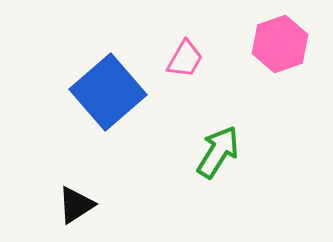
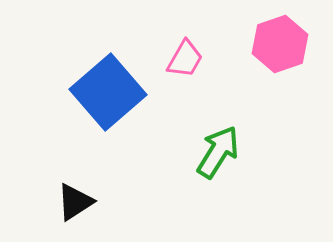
black triangle: moved 1 px left, 3 px up
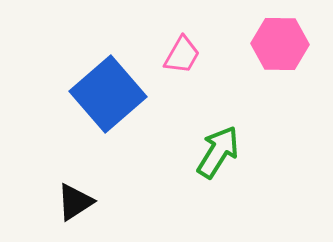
pink hexagon: rotated 20 degrees clockwise
pink trapezoid: moved 3 px left, 4 px up
blue square: moved 2 px down
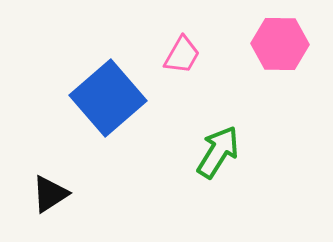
blue square: moved 4 px down
black triangle: moved 25 px left, 8 px up
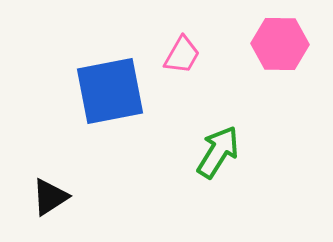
blue square: moved 2 px right, 7 px up; rotated 30 degrees clockwise
black triangle: moved 3 px down
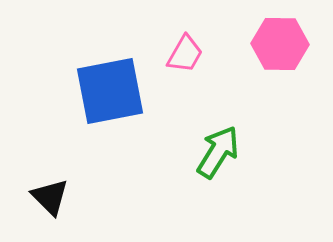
pink trapezoid: moved 3 px right, 1 px up
black triangle: rotated 42 degrees counterclockwise
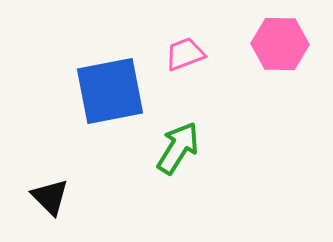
pink trapezoid: rotated 141 degrees counterclockwise
green arrow: moved 40 px left, 4 px up
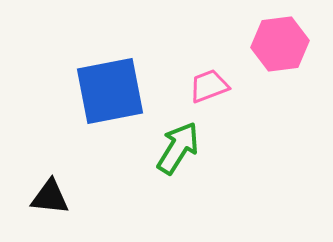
pink hexagon: rotated 8 degrees counterclockwise
pink trapezoid: moved 24 px right, 32 px down
black triangle: rotated 39 degrees counterclockwise
